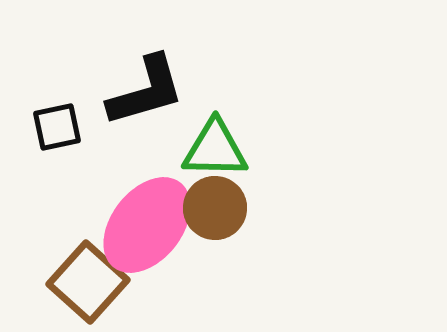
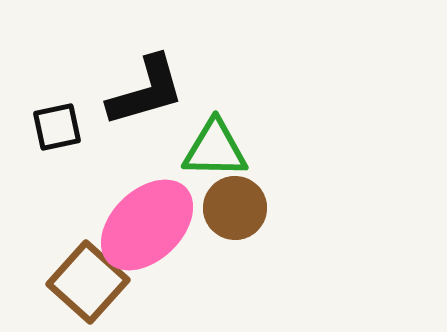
brown circle: moved 20 px right
pink ellipse: rotated 8 degrees clockwise
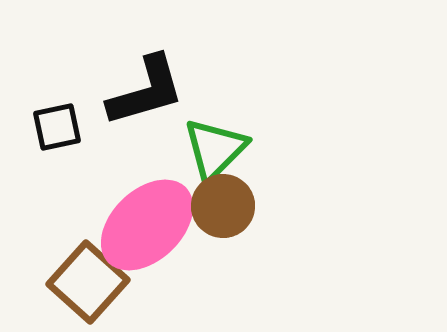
green triangle: rotated 46 degrees counterclockwise
brown circle: moved 12 px left, 2 px up
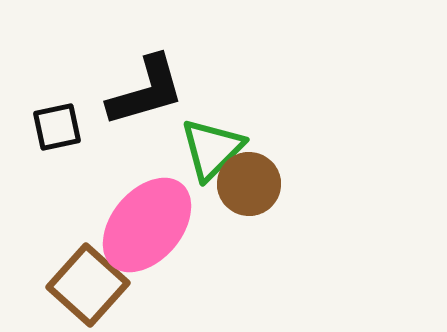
green triangle: moved 3 px left
brown circle: moved 26 px right, 22 px up
pink ellipse: rotated 6 degrees counterclockwise
brown square: moved 3 px down
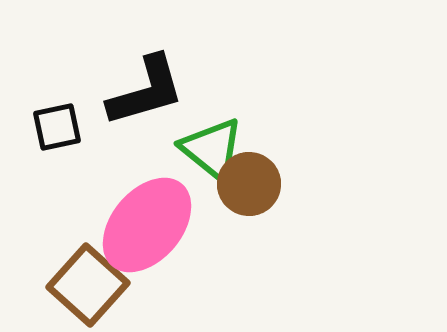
green triangle: rotated 36 degrees counterclockwise
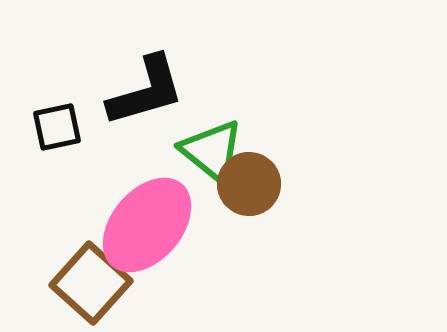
green triangle: moved 2 px down
brown square: moved 3 px right, 2 px up
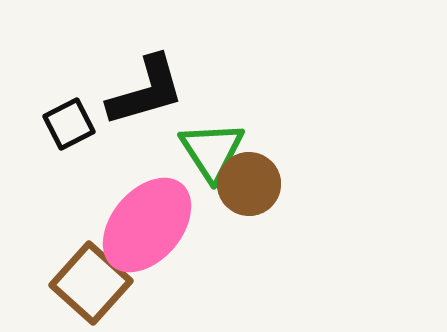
black square: moved 12 px right, 3 px up; rotated 15 degrees counterclockwise
green triangle: rotated 18 degrees clockwise
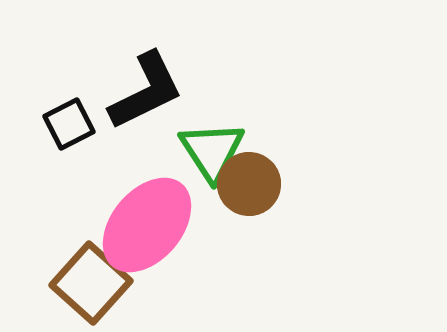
black L-shape: rotated 10 degrees counterclockwise
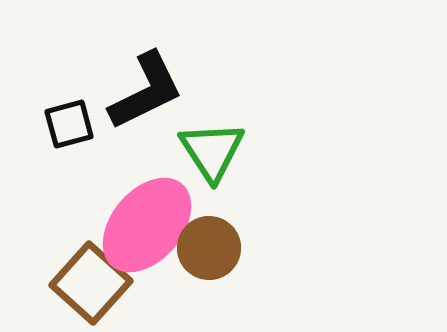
black square: rotated 12 degrees clockwise
brown circle: moved 40 px left, 64 px down
